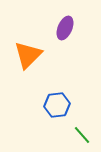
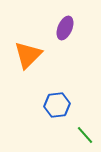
green line: moved 3 px right
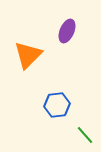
purple ellipse: moved 2 px right, 3 px down
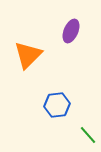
purple ellipse: moved 4 px right
green line: moved 3 px right
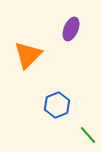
purple ellipse: moved 2 px up
blue hexagon: rotated 15 degrees counterclockwise
